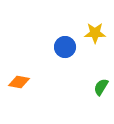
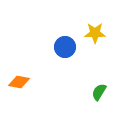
green semicircle: moved 2 px left, 5 px down
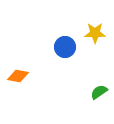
orange diamond: moved 1 px left, 6 px up
green semicircle: rotated 24 degrees clockwise
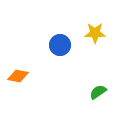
blue circle: moved 5 px left, 2 px up
green semicircle: moved 1 px left
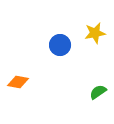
yellow star: rotated 10 degrees counterclockwise
orange diamond: moved 6 px down
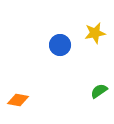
orange diamond: moved 18 px down
green semicircle: moved 1 px right, 1 px up
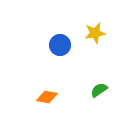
green semicircle: moved 1 px up
orange diamond: moved 29 px right, 3 px up
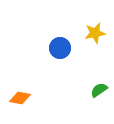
blue circle: moved 3 px down
orange diamond: moved 27 px left, 1 px down
